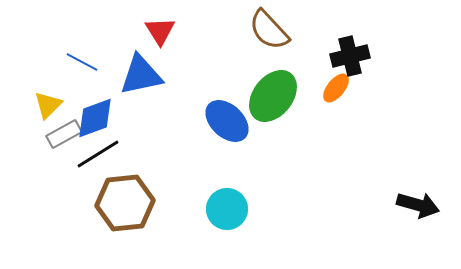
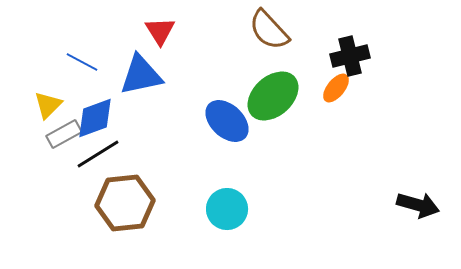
green ellipse: rotated 10 degrees clockwise
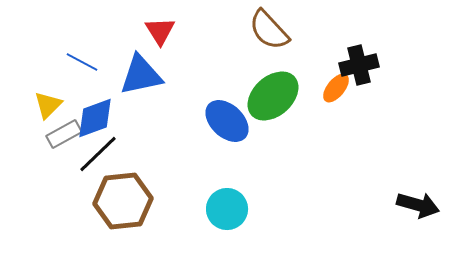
black cross: moved 9 px right, 9 px down
black line: rotated 12 degrees counterclockwise
brown hexagon: moved 2 px left, 2 px up
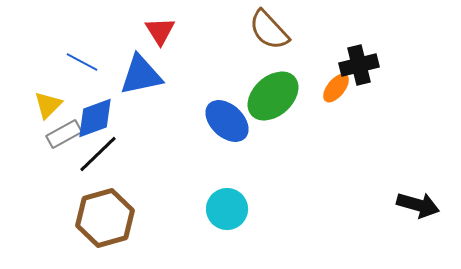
brown hexagon: moved 18 px left, 17 px down; rotated 10 degrees counterclockwise
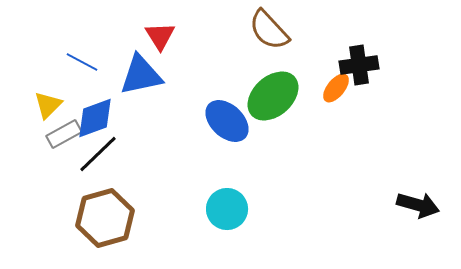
red triangle: moved 5 px down
black cross: rotated 6 degrees clockwise
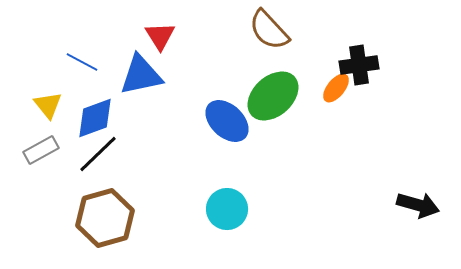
yellow triangle: rotated 24 degrees counterclockwise
gray rectangle: moved 23 px left, 16 px down
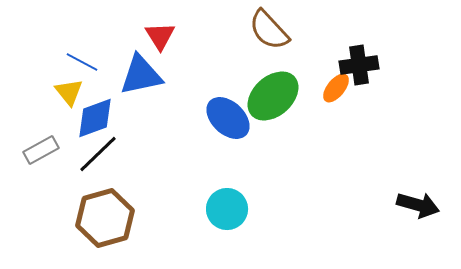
yellow triangle: moved 21 px right, 13 px up
blue ellipse: moved 1 px right, 3 px up
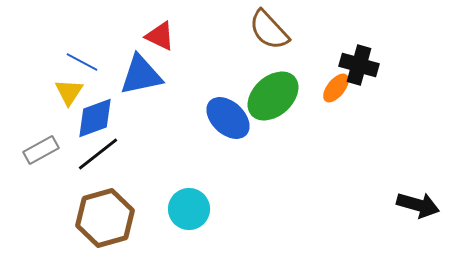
red triangle: rotated 32 degrees counterclockwise
black cross: rotated 24 degrees clockwise
yellow triangle: rotated 12 degrees clockwise
black line: rotated 6 degrees clockwise
cyan circle: moved 38 px left
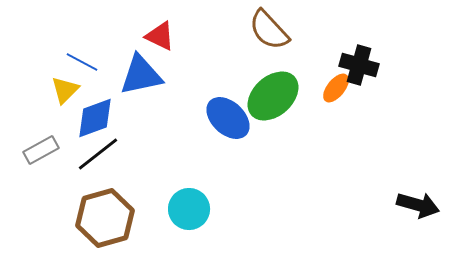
yellow triangle: moved 4 px left, 2 px up; rotated 12 degrees clockwise
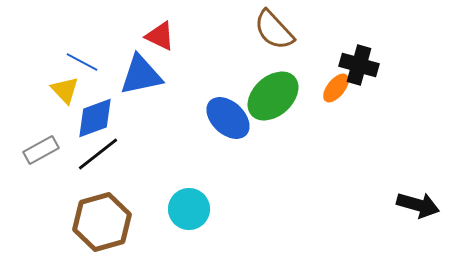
brown semicircle: moved 5 px right
yellow triangle: rotated 28 degrees counterclockwise
brown hexagon: moved 3 px left, 4 px down
